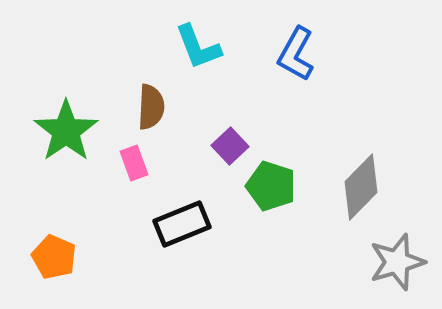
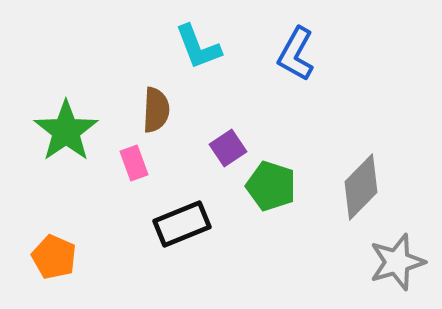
brown semicircle: moved 5 px right, 3 px down
purple square: moved 2 px left, 2 px down; rotated 9 degrees clockwise
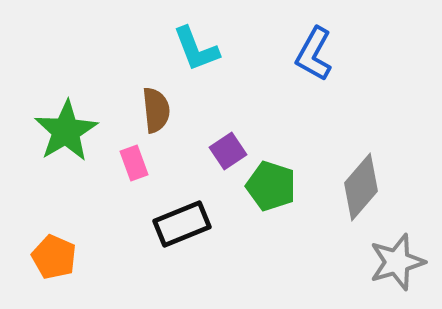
cyan L-shape: moved 2 px left, 2 px down
blue L-shape: moved 18 px right
brown semicircle: rotated 9 degrees counterclockwise
green star: rotated 4 degrees clockwise
purple square: moved 3 px down
gray diamond: rotated 4 degrees counterclockwise
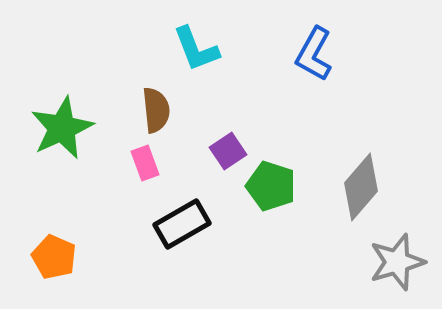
green star: moved 4 px left, 3 px up; rotated 6 degrees clockwise
pink rectangle: moved 11 px right
black rectangle: rotated 8 degrees counterclockwise
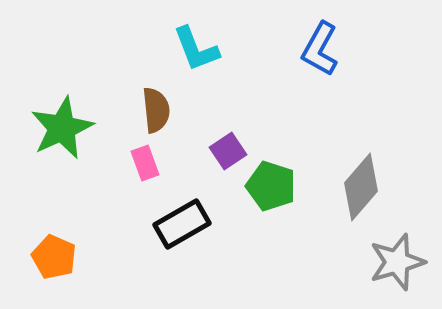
blue L-shape: moved 6 px right, 5 px up
